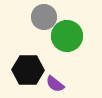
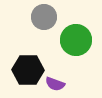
green circle: moved 9 px right, 4 px down
purple semicircle: rotated 18 degrees counterclockwise
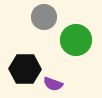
black hexagon: moved 3 px left, 1 px up
purple semicircle: moved 2 px left
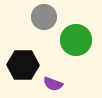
black hexagon: moved 2 px left, 4 px up
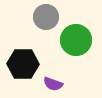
gray circle: moved 2 px right
black hexagon: moved 1 px up
